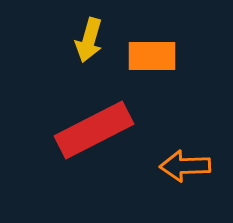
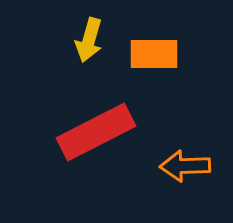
orange rectangle: moved 2 px right, 2 px up
red rectangle: moved 2 px right, 2 px down
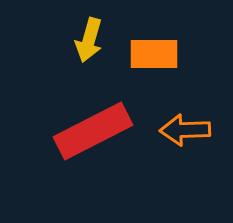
red rectangle: moved 3 px left, 1 px up
orange arrow: moved 36 px up
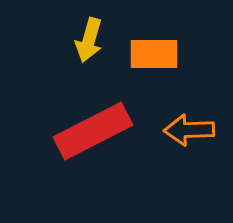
orange arrow: moved 4 px right
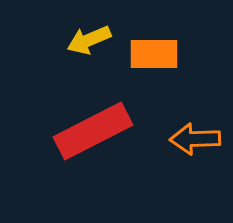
yellow arrow: rotated 51 degrees clockwise
orange arrow: moved 6 px right, 9 px down
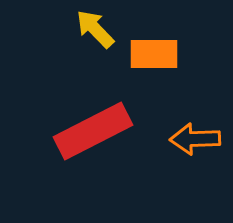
yellow arrow: moved 6 px right, 11 px up; rotated 69 degrees clockwise
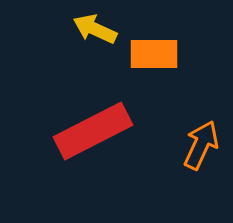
yellow arrow: rotated 21 degrees counterclockwise
orange arrow: moved 6 px right, 6 px down; rotated 117 degrees clockwise
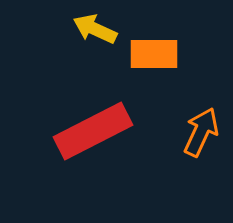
orange arrow: moved 13 px up
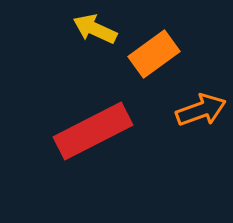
orange rectangle: rotated 36 degrees counterclockwise
orange arrow: moved 22 px up; rotated 45 degrees clockwise
